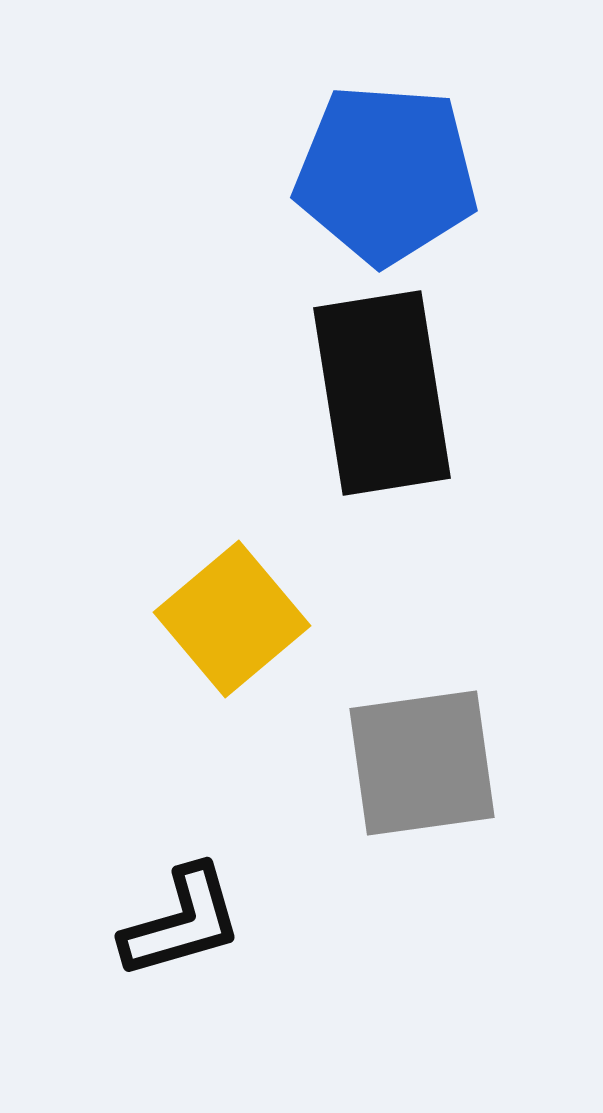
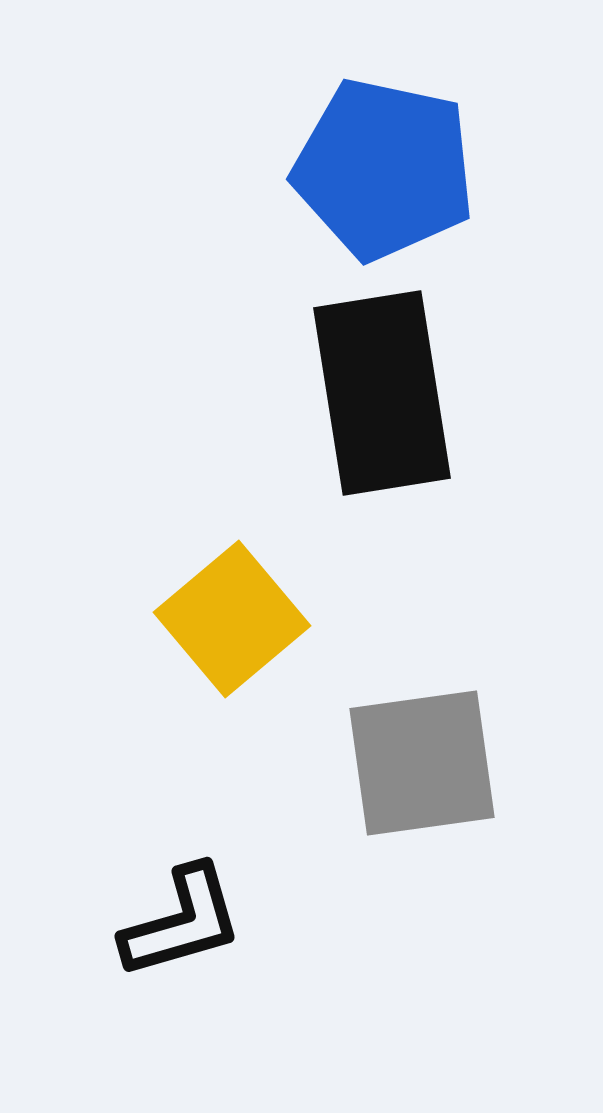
blue pentagon: moved 2 px left, 5 px up; rotated 8 degrees clockwise
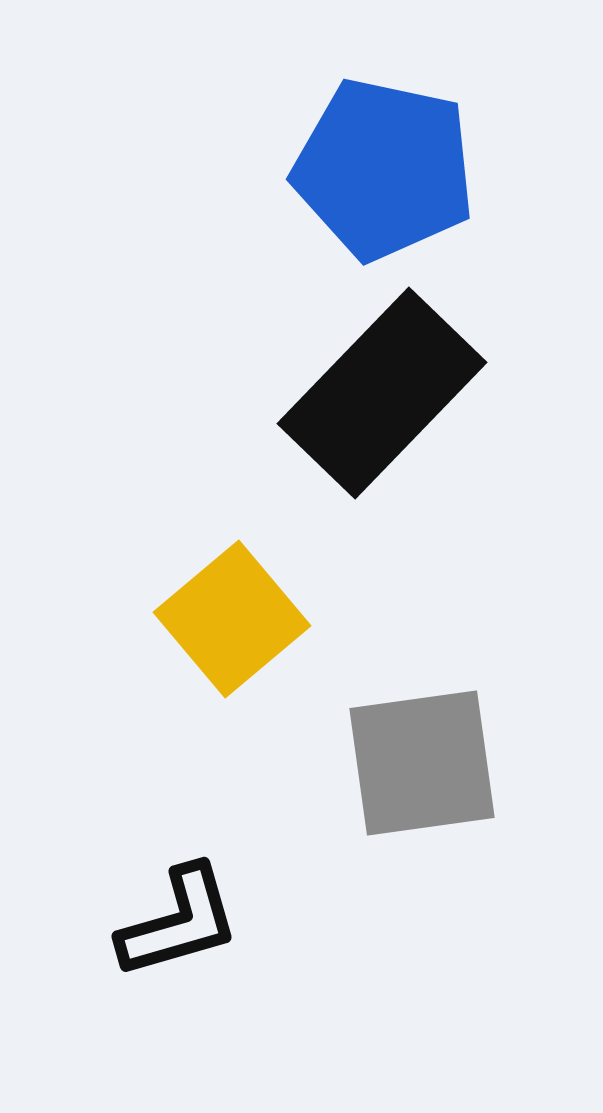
black rectangle: rotated 53 degrees clockwise
black L-shape: moved 3 px left
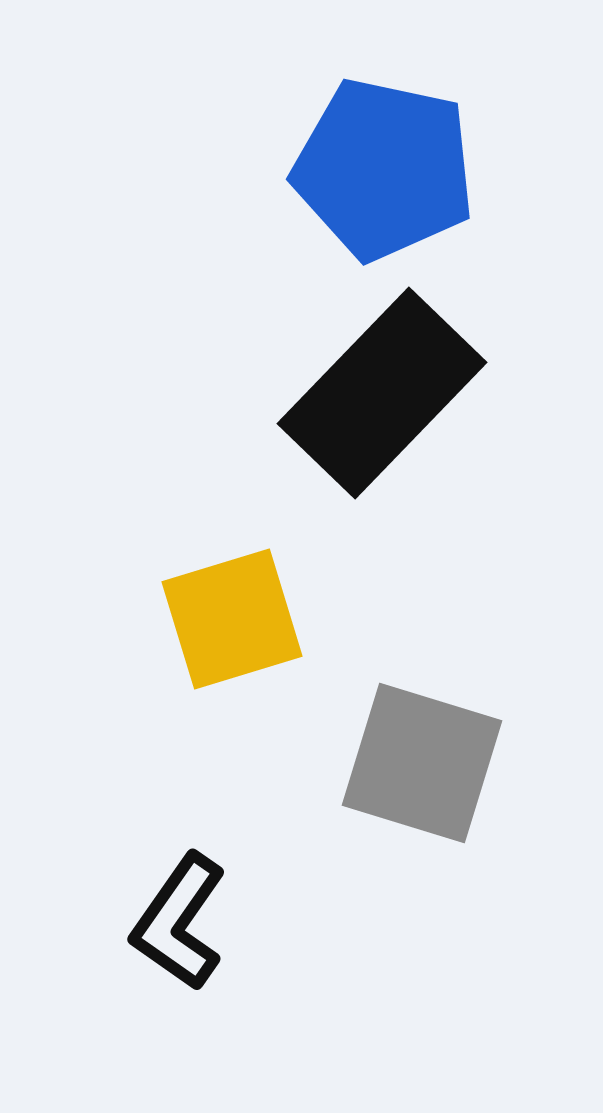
yellow square: rotated 23 degrees clockwise
gray square: rotated 25 degrees clockwise
black L-shape: rotated 141 degrees clockwise
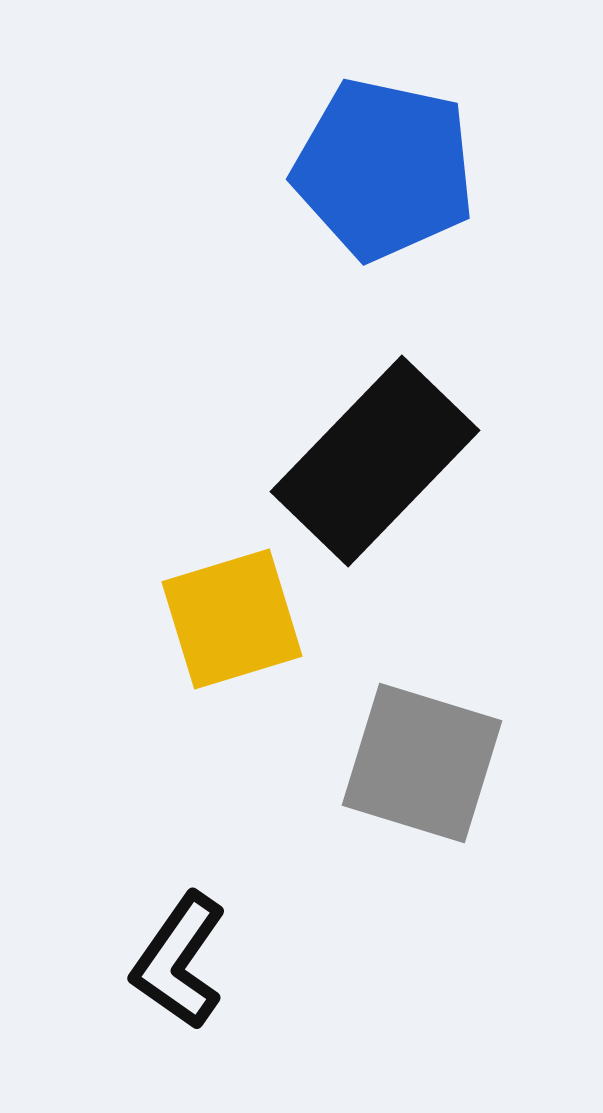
black rectangle: moved 7 px left, 68 px down
black L-shape: moved 39 px down
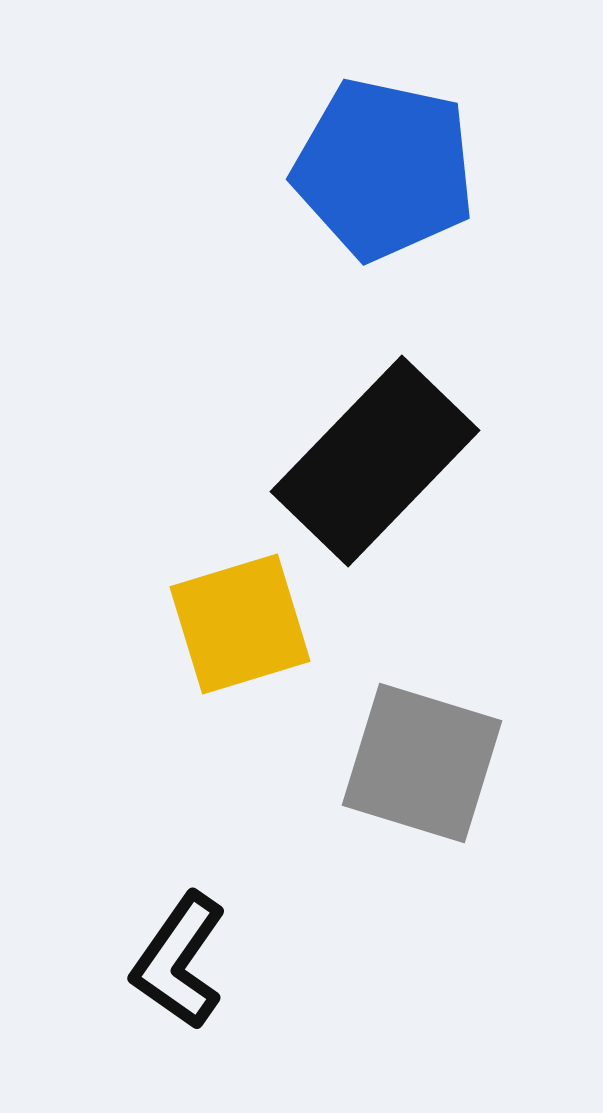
yellow square: moved 8 px right, 5 px down
